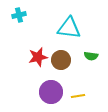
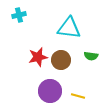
purple circle: moved 1 px left, 1 px up
yellow line: rotated 24 degrees clockwise
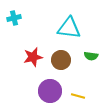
cyan cross: moved 5 px left, 3 px down
red star: moved 5 px left
